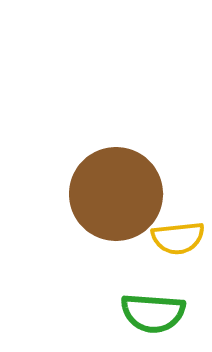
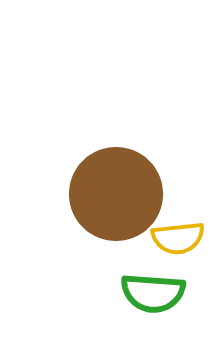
green semicircle: moved 20 px up
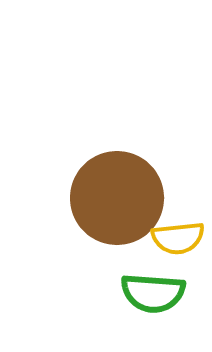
brown circle: moved 1 px right, 4 px down
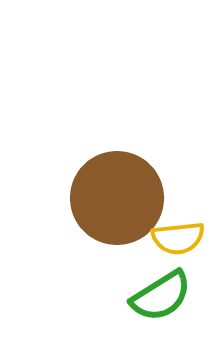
green semicircle: moved 8 px right, 3 px down; rotated 36 degrees counterclockwise
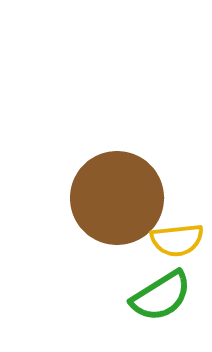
yellow semicircle: moved 1 px left, 2 px down
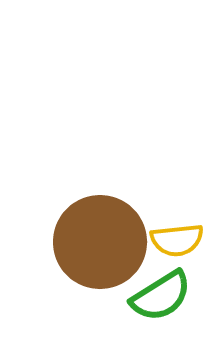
brown circle: moved 17 px left, 44 px down
